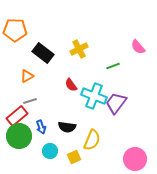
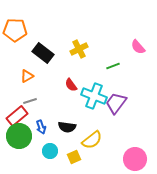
yellow semicircle: rotated 30 degrees clockwise
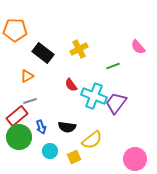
green circle: moved 1 px down
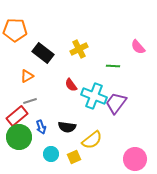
green line: rotated 24 degrees clockwise
cyan circle: moved 1 px right, 3 px down
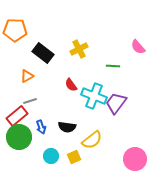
cyan circle: moved 2 px down
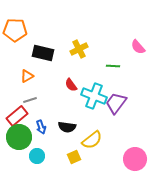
black rectangle: rotated 25 degrees counterclockwise
gray line: moved 1 px up
cyan circle: moved 14 px left
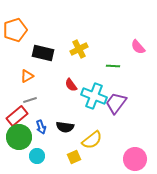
orange pentagon: rotated 20 degrees counterclockwise
black semicircle: moved 2 px left
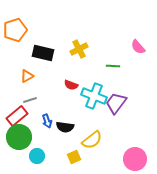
red semicircle: rotated 32 degrees counterclockwise
blue arrow: moved 6 px right, 6 px up
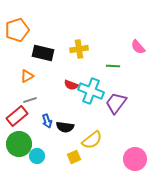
orange pentagon: moved 2 px right
yellow cross: rotated 18 degrees clockwise
cyan cross: moved 3 px left, 5 px up
green circle: moved 7 px down
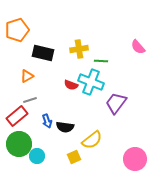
green line: moved 12 px left, 5 px up
cyan cross: moved 9 px up
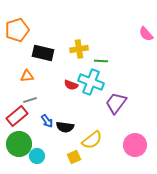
pink semicircle: moved 8 px right, 13 px up
orange triangle: rotated 24 degrees clockwise
blue arrow: rotated 16 degrees counterclockwise
pink circle: moved 14 px up
